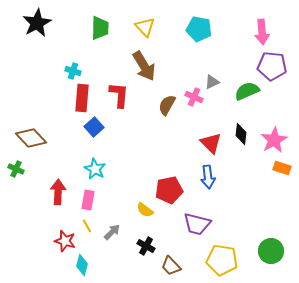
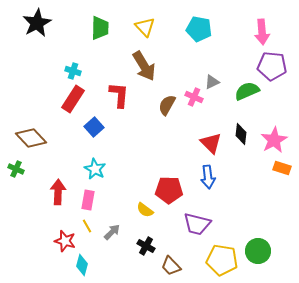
red rectangle: moved 9 px left, 1 px down; rotated 28 degrees clockwise
red pentagon: rotated 12 degrees clockwise
green circle: moved 13 px left
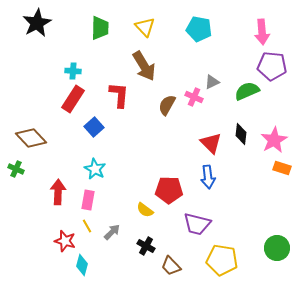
cyan cross: rotated 14 degrees counterclockwise
green circle: moved 19 px right, 3 px up
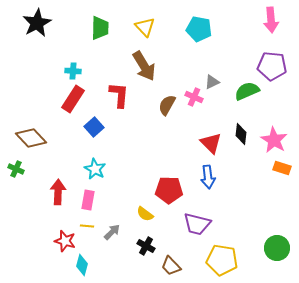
pink arrow: moved 9 px right, 12 px up
pink star: rotated 12 degrees counterclockwise
yellow semicircle: moved 4 px down
yellow line: rotated 56 degrees counterclockwise
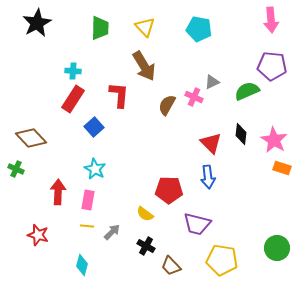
red star: moved 27 px left, 6 px up
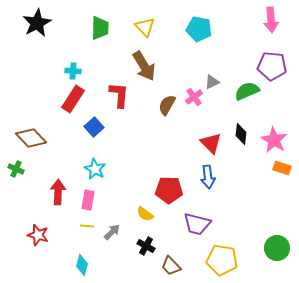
pink cross: rotated 30 degrees clockwise
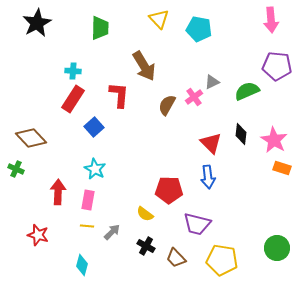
yellow triangle: moved 14 px right, 8 px up
purple pentagon: moved 5 px right
brown trapezoid: moved 5 px right, 8 px up
